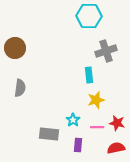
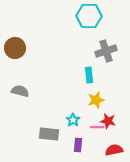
gray semicircle: moved 3 px down; rotated 84 degrees counterclockwise
red star: moved 9 px left, 2 px up
red semicircle: moved 2 px left, 2 px down
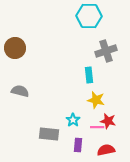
yellow star: rotated 30 degrees clockwise
red semicircle: moved 8 px left
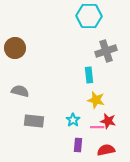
gray rectangle: moved 15 px left, 13 px up
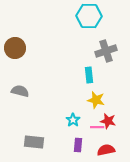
gray rectangle: moved 21 px down
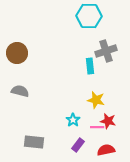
brown circle: moved 2 px right, 5 px down
cyan rectangle: moved 1 px right, 9 px up
purple rectangle: rotated 32 degrees clockwise
